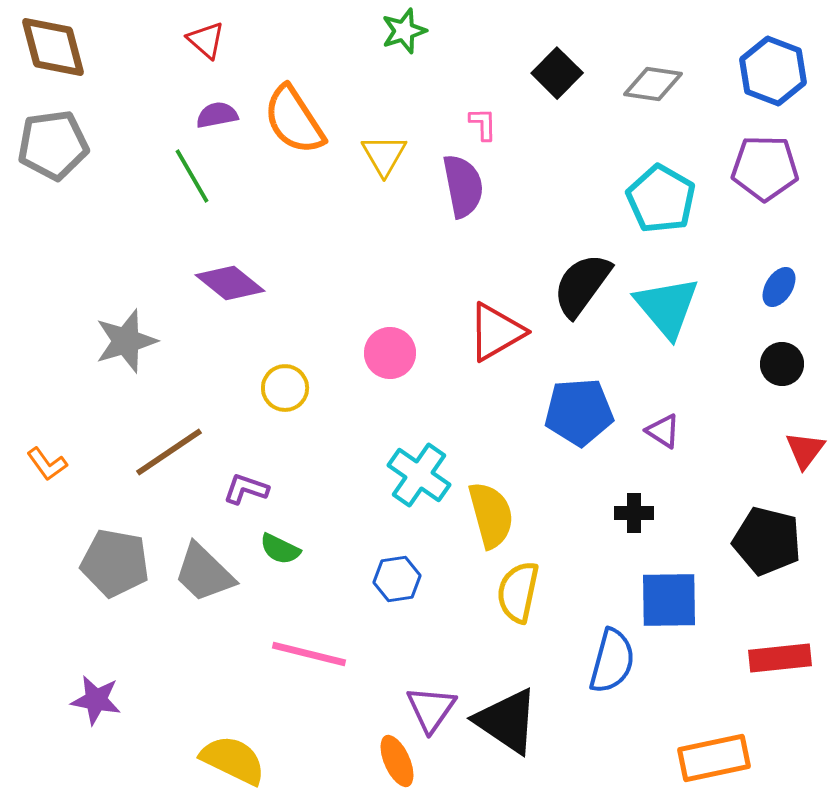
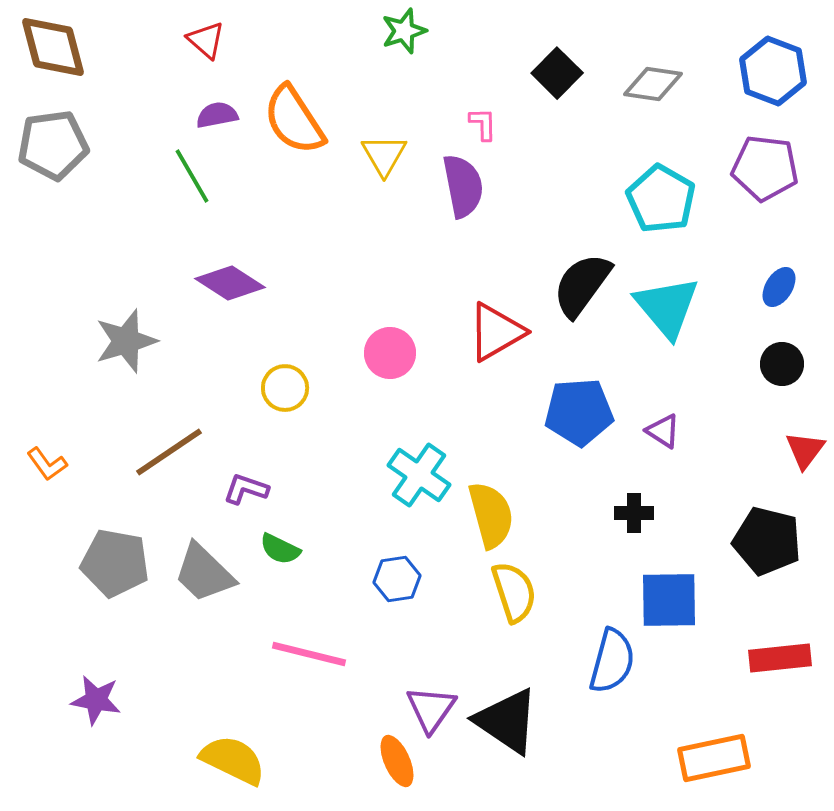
purple pentagon at (765, 168): rotated 6 degrees clockwise
purple diamond at (230, 283): rotated 6 degrees counterclockwise
yellow semicircle at (518, 592): moved 4 px left; rotated 150 degrees clockwise
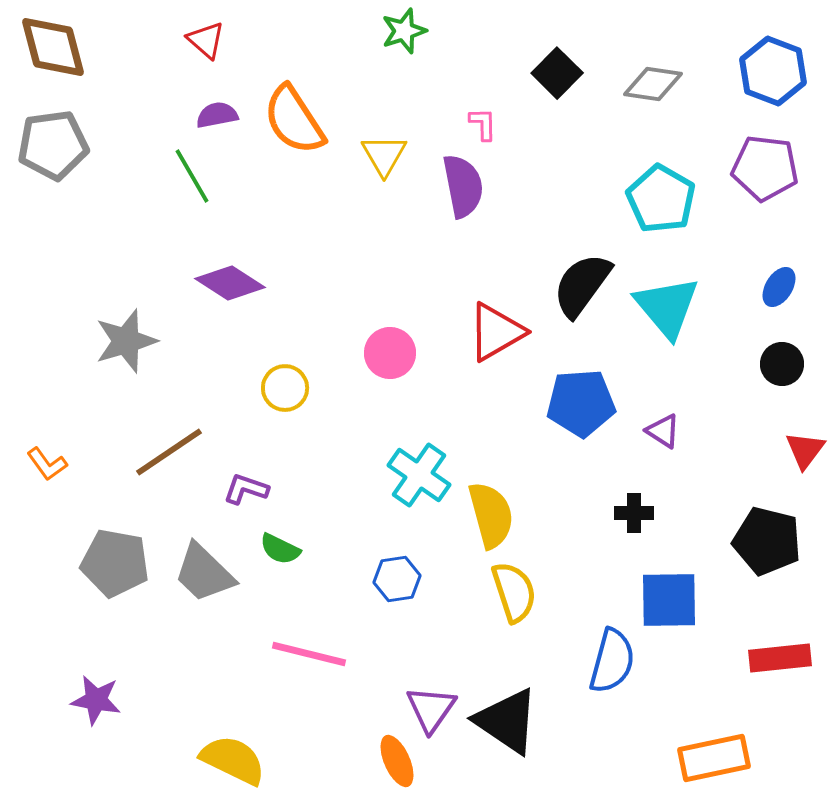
blue pentagon at (579, 412): moved 2 px right, 9 px up
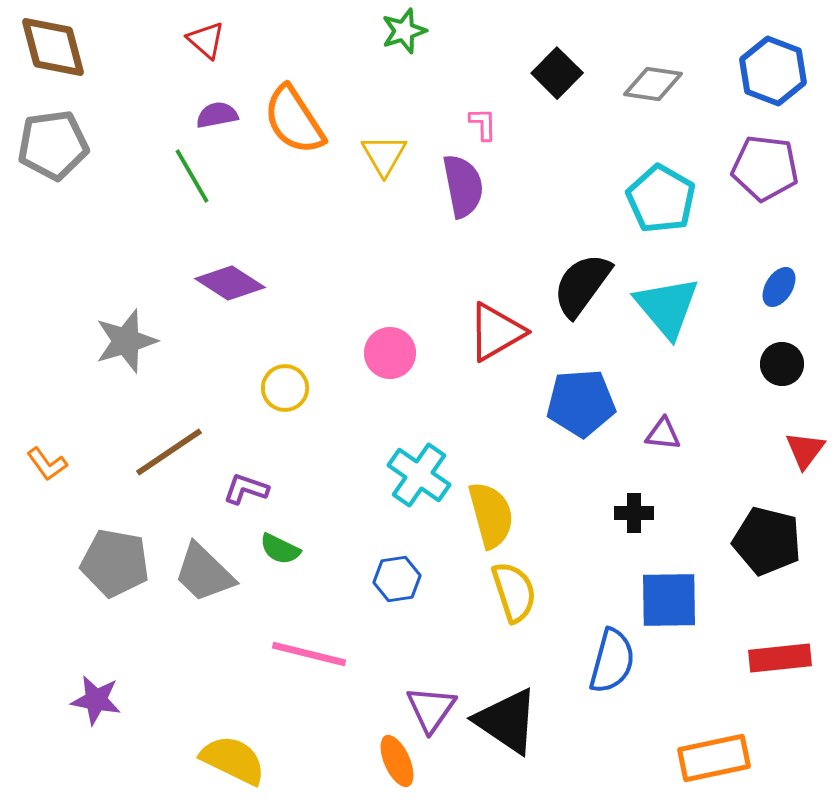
purple triangle at (663, 431): moved 3 px down; rotated 27 degrees counterclockwise
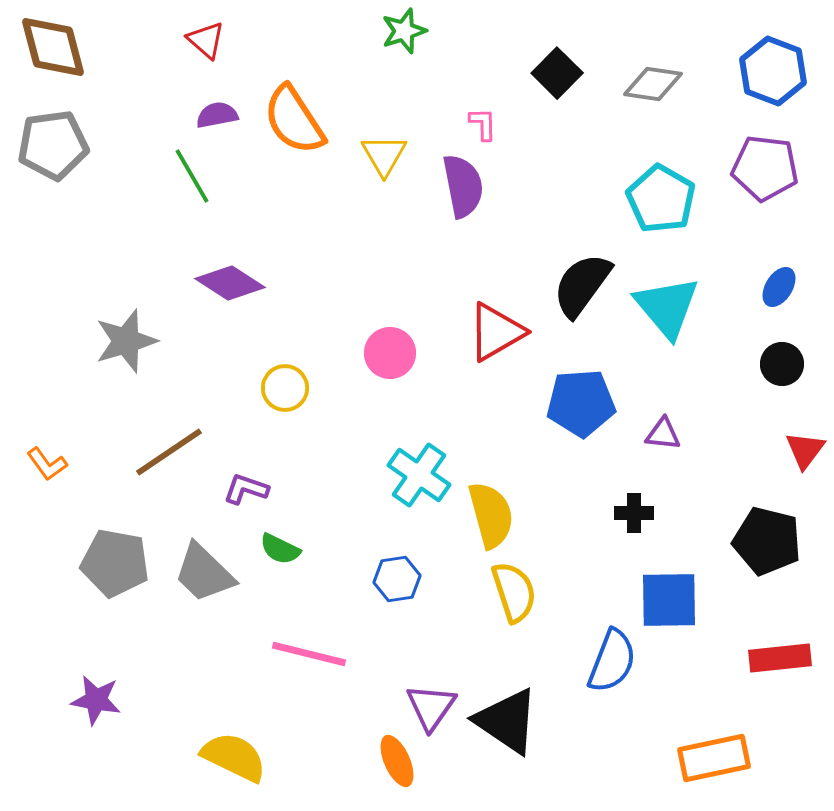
blue semicircle at (612, 661): rotated 6 degrees clockwise
purple triangle at (431, 709): moved 2 px up
yellow semicircle at (233, 760): moved 1 px right, 3 px up
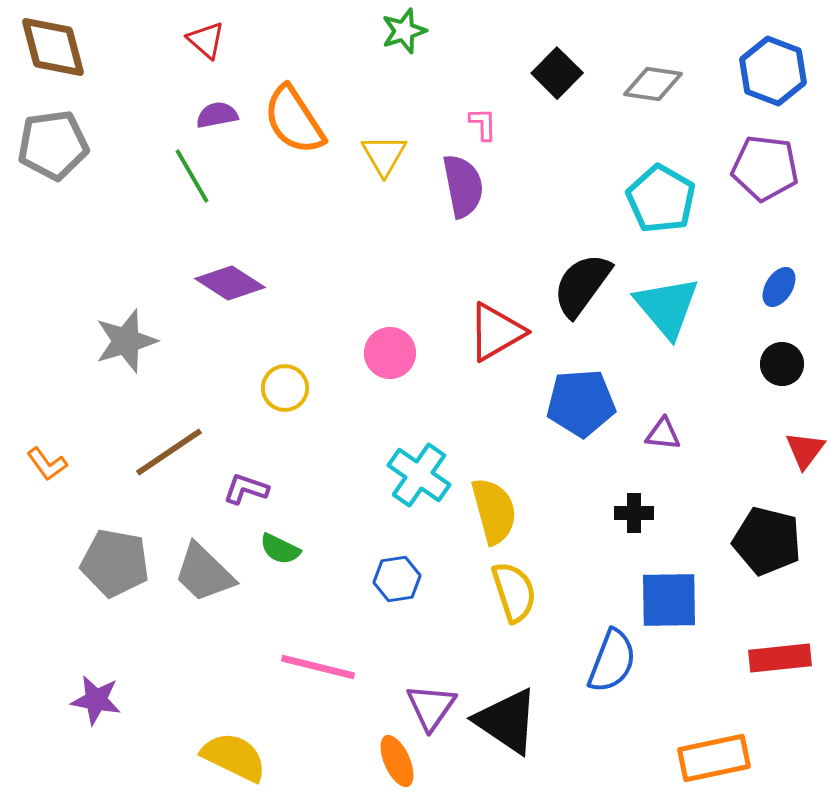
yellow semicircle at (491, 515): moved 3 px right, 4 px up
pink line at (309, 654): moved 9 px right, 13 px down
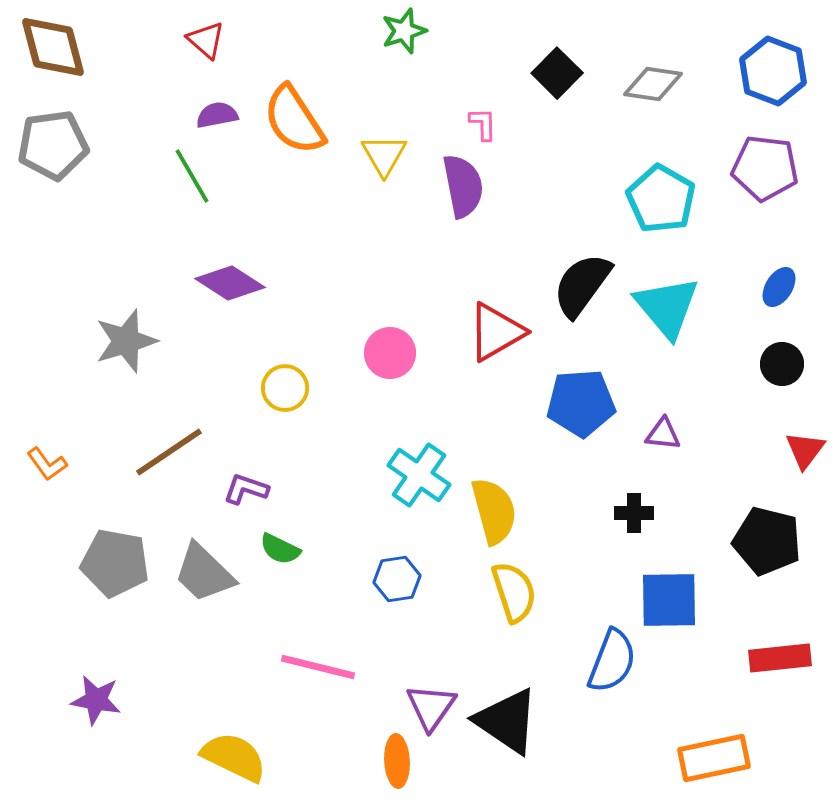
orange ellipse at (397, 761): rotated 21 degrees clockwise
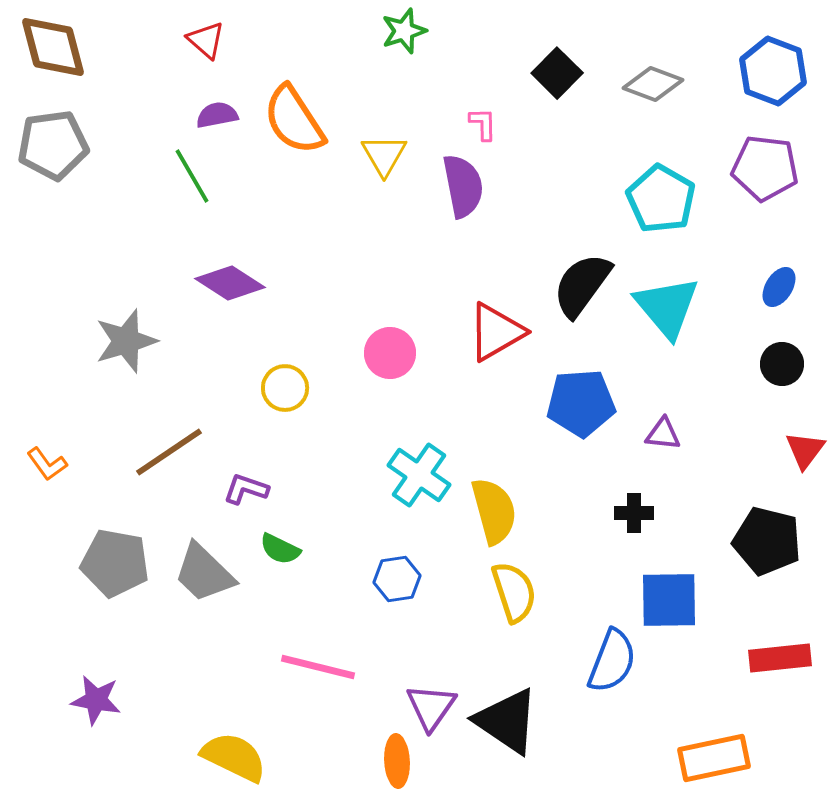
gray diamond at (653, 84): rotated 12 degrees clockwise
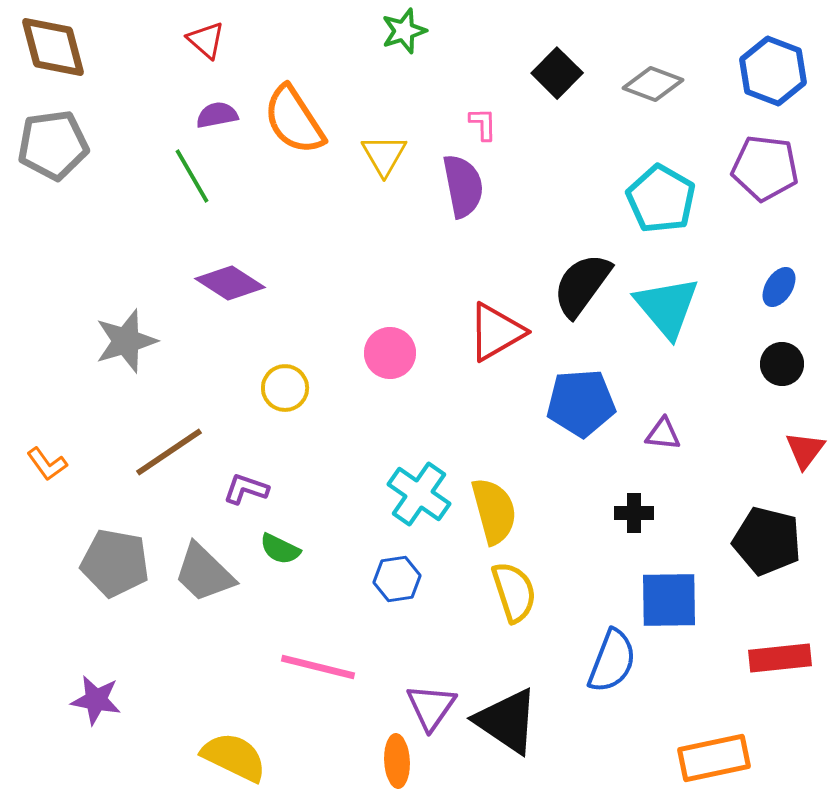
cyan cross at (419, 475): moved 19 px down
